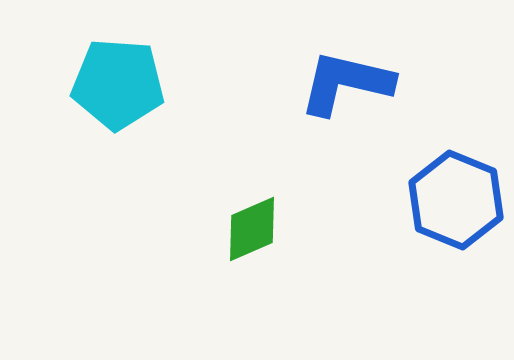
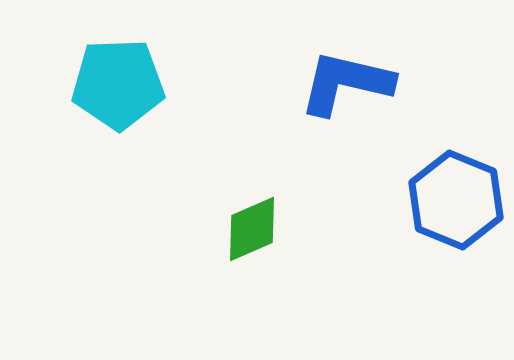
cyan pentagon: rotated 6 degrees counterclockwise
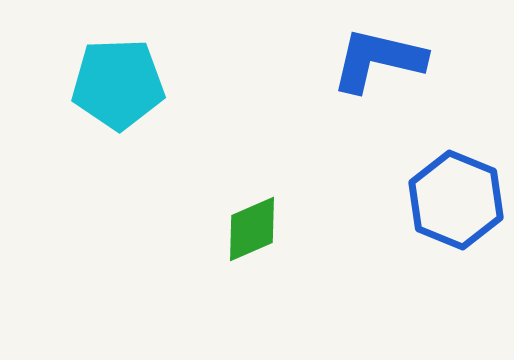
blue L-shape: moved 32 px right, 23 px up
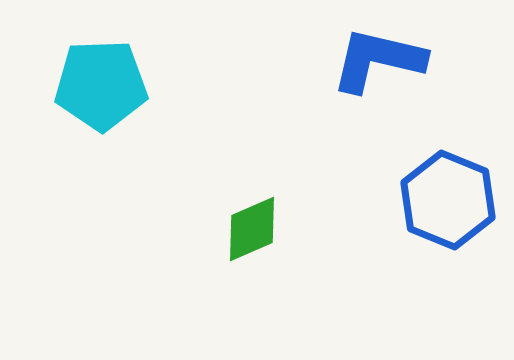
cyan pentagon: moved 17 px left, 1 px down
blue hexagon: moved 8 px left
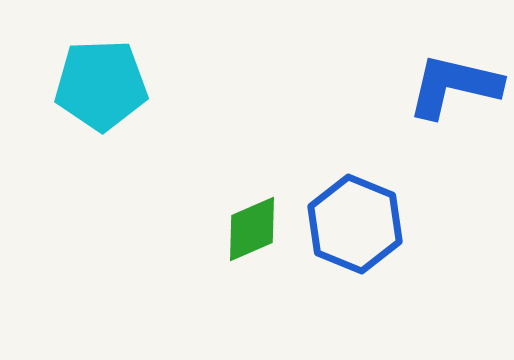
blue L-shape: moved 76 px right, 26 px down
blue hexagon: moved 93 px left, 24 px down
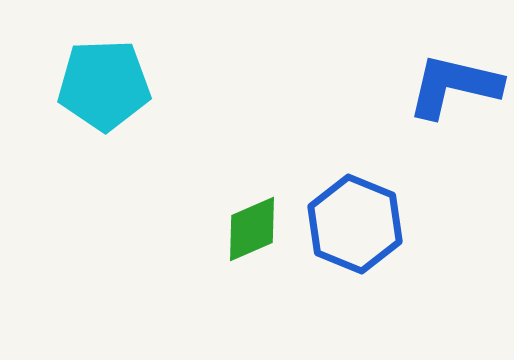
cyan pentagon: moved 3 px right
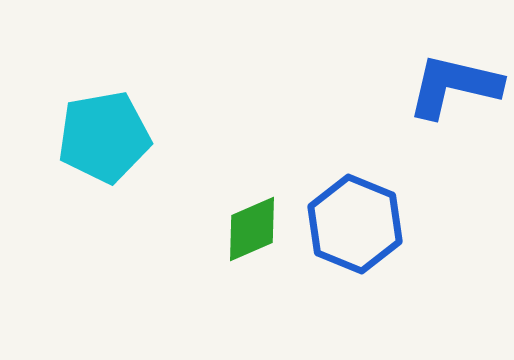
cyan pentagon: moved 52 px down; rotated 8 degrees counterclockwise
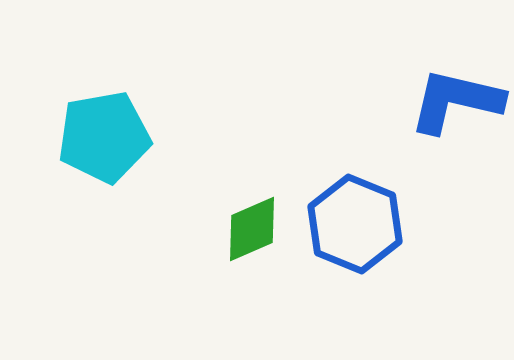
blue L-shape: moved 2 px right, 15 px down
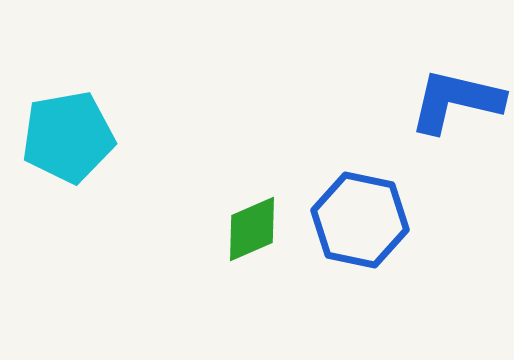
cyan pentagon: moved 36 px left
blue hexagon: moved 5 px right, 4 px up; rotated 10 degrees counterclockwise
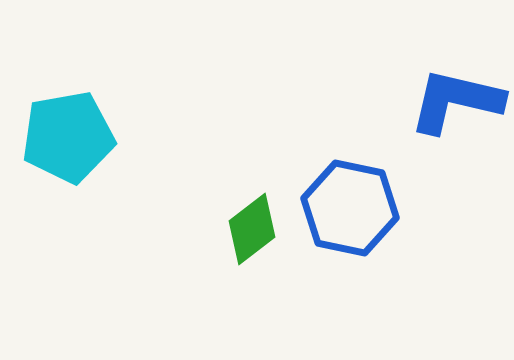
blue hexagon: moved 10 px left, 12 px up
green diamond: rotated 14 degrees counterclockwise
